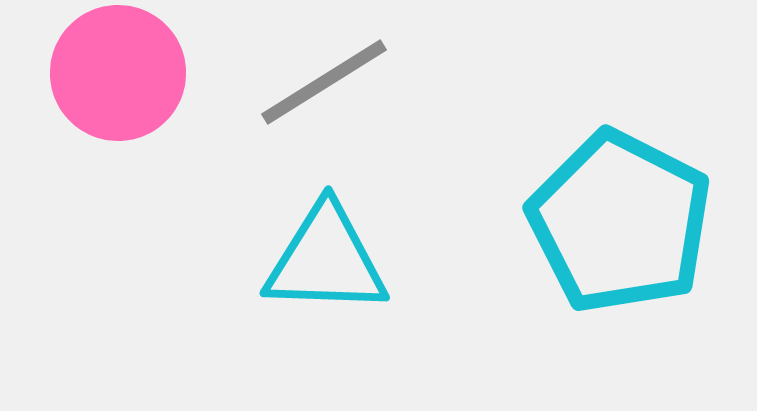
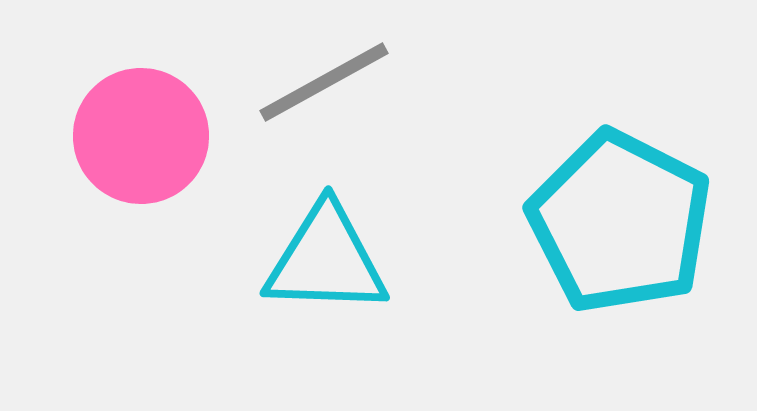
pink circle: moved 23 px right, 63 px down
gray line: rotated 3 degrees clockwise
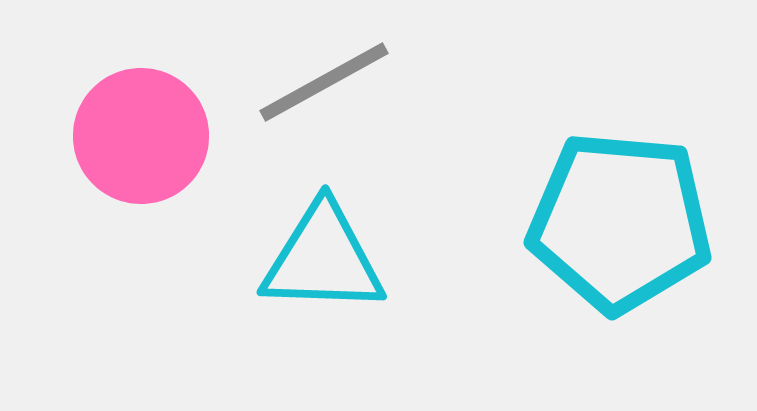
cyan pentagon: rotated 22 degrees counterclockwise
cyan triangle: moved 3 px left, 1 px up
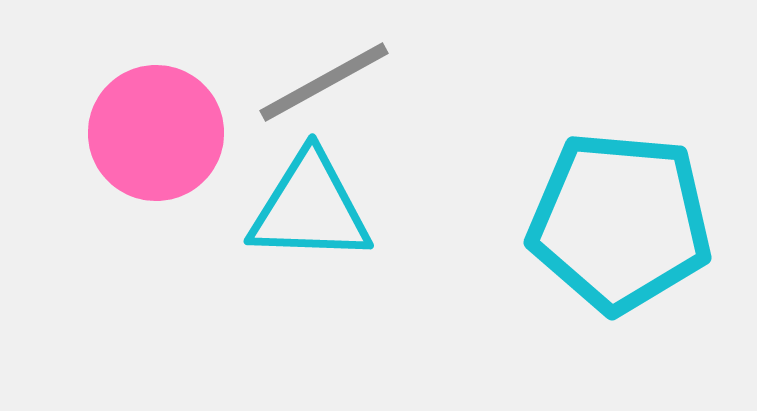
pink circle: moved 15 px right, 3 px up
cyan triangle: moved 13 px left, 51 px up
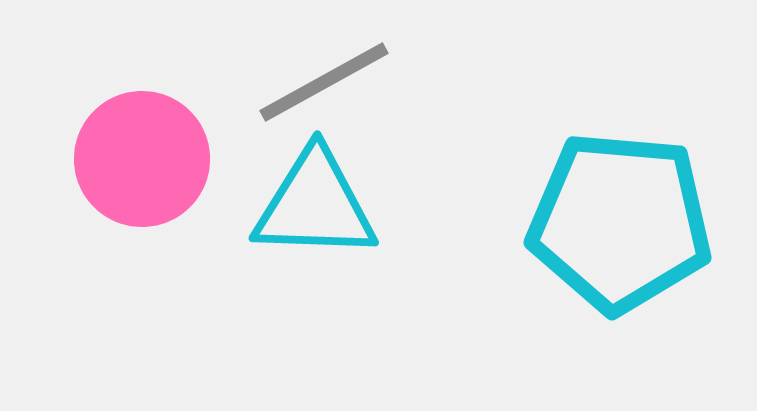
pink circle: moved 14 px left, 26 px down
cyan triangle: moved 5 px right, 3 px up
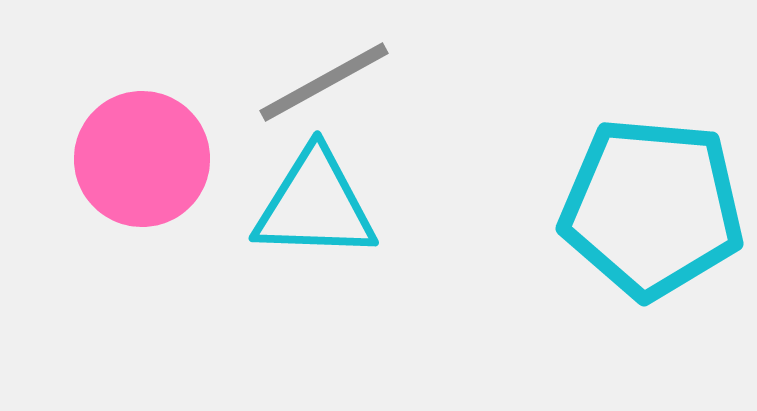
cyan pentagon: moved 32 px right, 14 px up
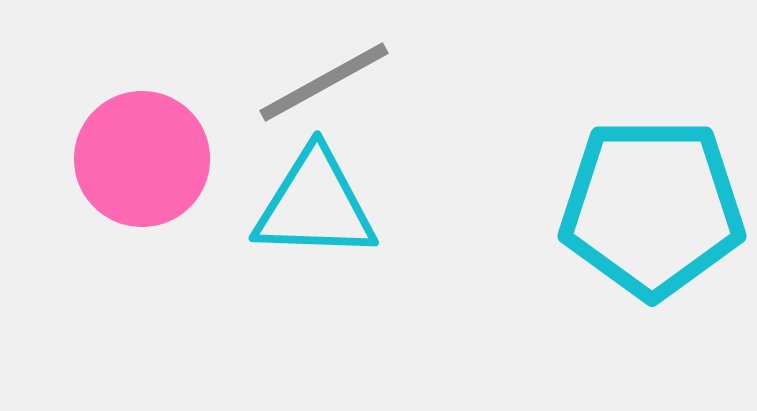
cyan pentagon: rotated 5 degrees counterclockwise
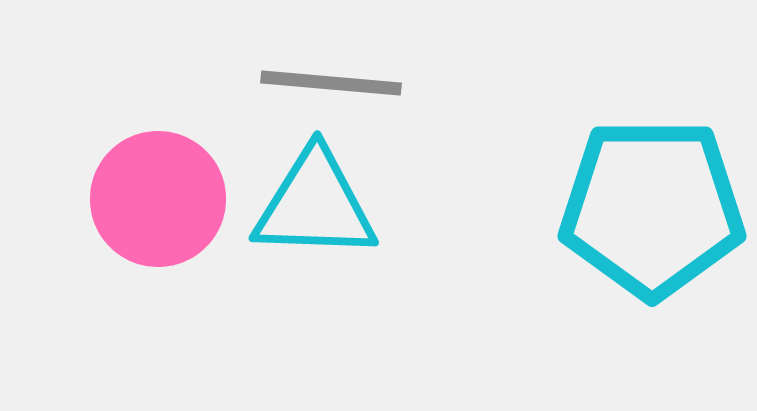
gray line: moved 7 px right, 1 px down; rotated 34 degrees clockwise
pink circle: moved 16 px right, 40 px down
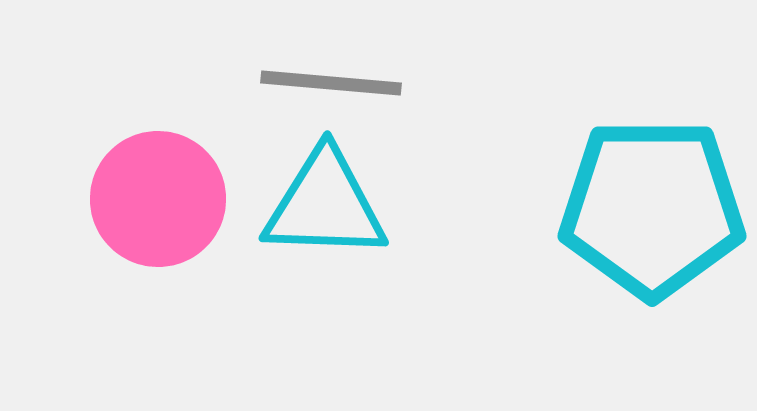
cyan triangle: moved 10 px right
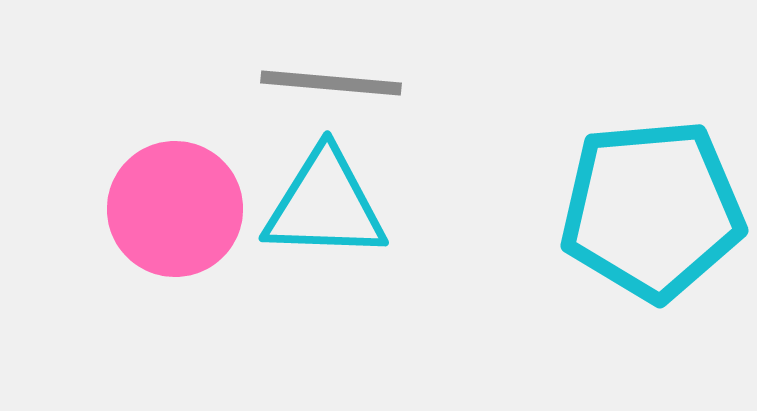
pink circle: moved 17 px right, 10 px down
cyan pentagon: moved 2 px down; rotated 5 degrees counterclockwise
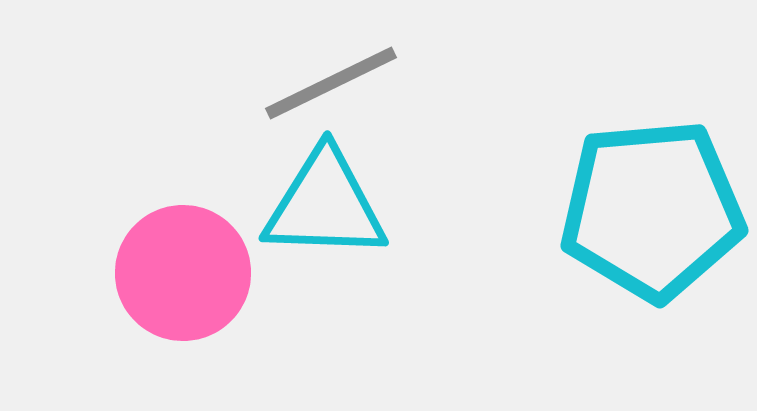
gray line: rotated 31 degrees counterclockwise
pink circle: moved 8 px right, 64 px down
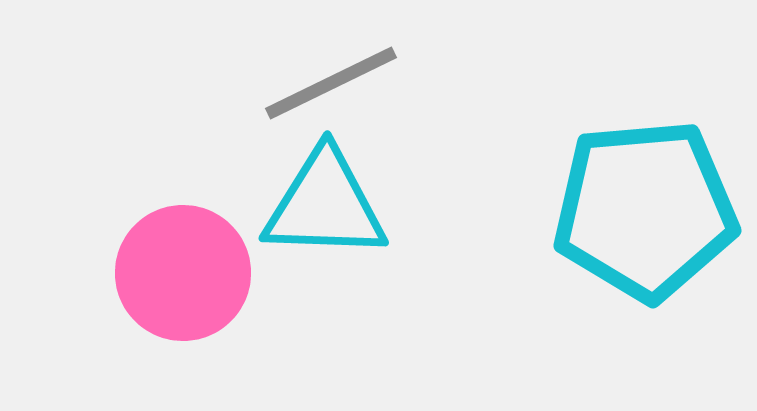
cyan pentagon: moved 7 px left
